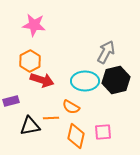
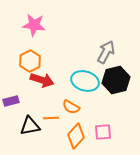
cyan ellipse: rotated 16 degrees clockwise
orange diamond: rotated 30 degrees clockwise
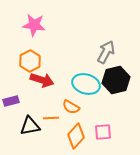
cyan ellipse: moved 1 px right, 3 px down
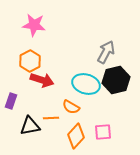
purple rectangle: rotated 56 degrees counterclockwise
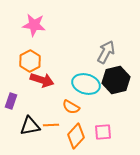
orange line: moved 7 px down
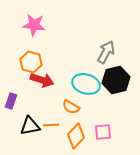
orange hexagon: moved 1 px right, 1 px down; rotated 15 degrees counterclockwise
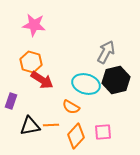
red arrow: rotated 15 degrees clockwise
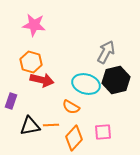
red arrow: rotated 20 degrees counterclockwise
orange diamond: moved 2 px left, 2 px down
